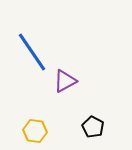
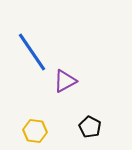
black pentagon: moved 3 px left
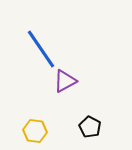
blue line: moved 9 px right, 3 px up
